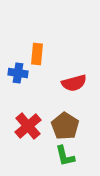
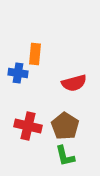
orange rectangle: moved 2 px left
red cross: rotated 36 degrees counterclockwise
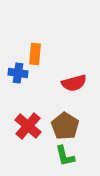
red cross: rotated 28 degrees clockwise
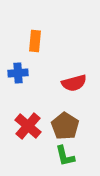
orange rectangle: moved 13 px up
blue cross: rotated 12 degrees counterclockwise
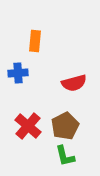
brown pentagon: rotated 12 degrees clockwise
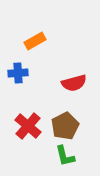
orange rectangle: rotated 55 degrees clockwise
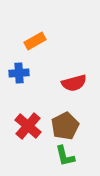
blue cross: moved 1 px right
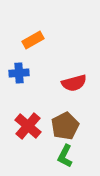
orange rectangle: moved 2 px left, 1 px up
green L-shape: rotated 40 degrees clockwise
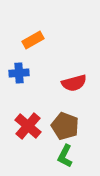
brown pentagon: rotated 24 degrees counterclockwise
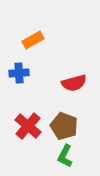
brown pentagon: moved 1 px left
